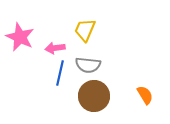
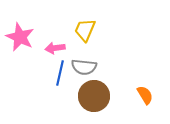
gray semicircle: moved 4 px left, 2 px down
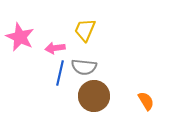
orange semicircle: moved 1 px right, 6 px down
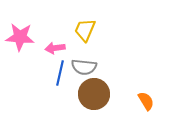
pink star: rotated 20 degrees counterclockwise
brown circle: moved 2 px up
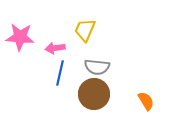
gray semicircle: moved 13 px right
